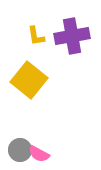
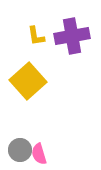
yellow square: moved 1 px left, 1 px down; rotated 9 degrees clockwise
pink semicircle: rotated 45 degrees clockwise
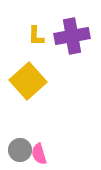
yellow L-shape: rotated 10 degrees clockwise
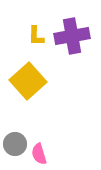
gray circle: moved 5 px left, 6 px up
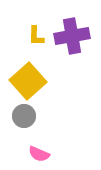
gray circle: moved 9 px right, 28 px up
pink semicircle: rotated 50 degrees counterclockwise
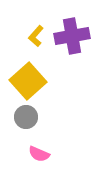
yellow L-shape: rotated 40 degrees clockwise
gray circle: moved 2 px right, 1 px down
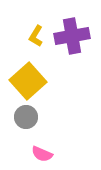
yellow L-shape: rotated 10 degrees counterclockwise
pink semicircle: moved 3 px right
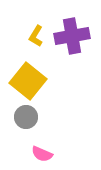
yellow square: rotated 9 degrees counterclockwise
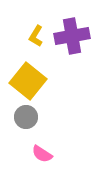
pink semicircle: rotated 10 degrees clockwise
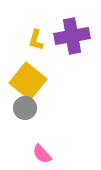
yellow L-shape: moved 4 px down; rotated 15 degrees counterclockwise
gray circle: moved 1 px left, 9 px up
pink semicircle: rotated 15 degrees clockwise
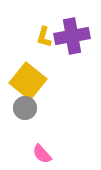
yellow L-shape: moved 8 px right, 3 px up
